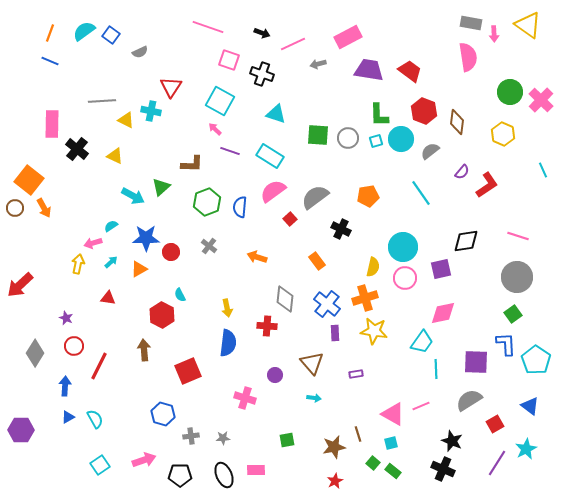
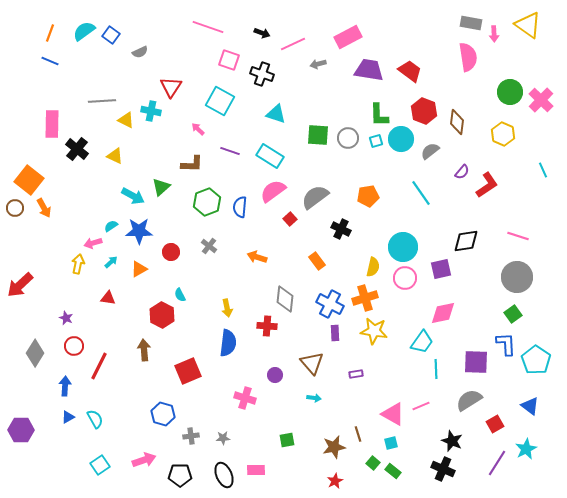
pink arrow at (215, 129): moved 17 px left
blue star at (146, 238): moved 7 px left, 7 px up
blue cross at (327, 304): moved 3 px right; rotated 12 degrees counterclockwise
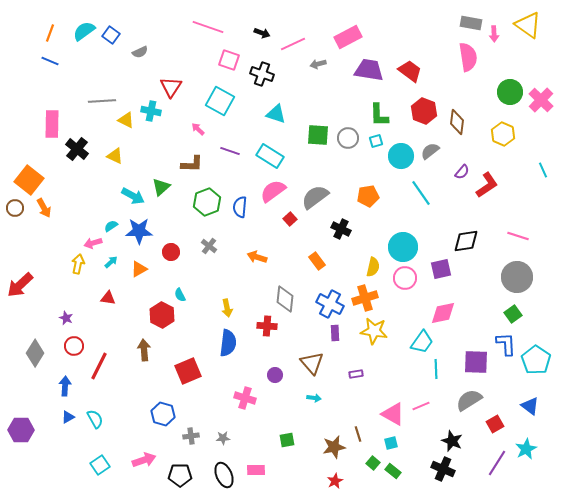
cyan circle at (401, 139): moved 17 px down
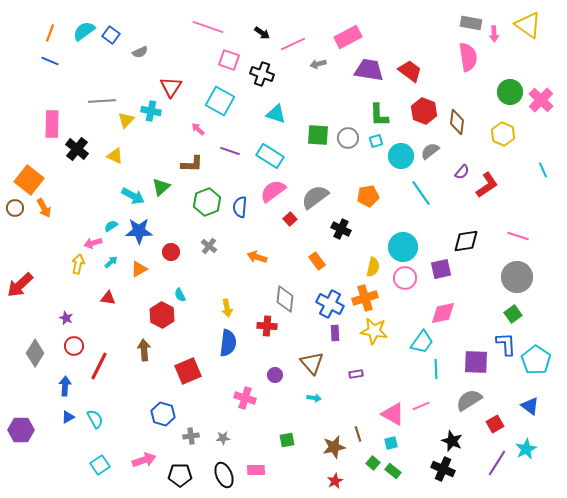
black arrow at (262, 33): rotated 14 degrees clockwise
yellow triangle at (126, 120): rotated 48 degrees clockwise
